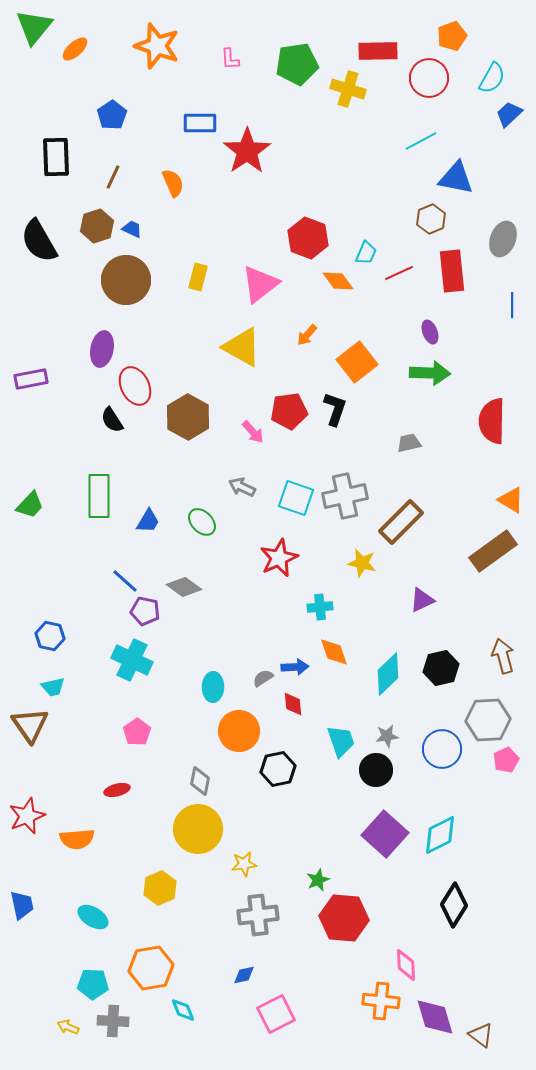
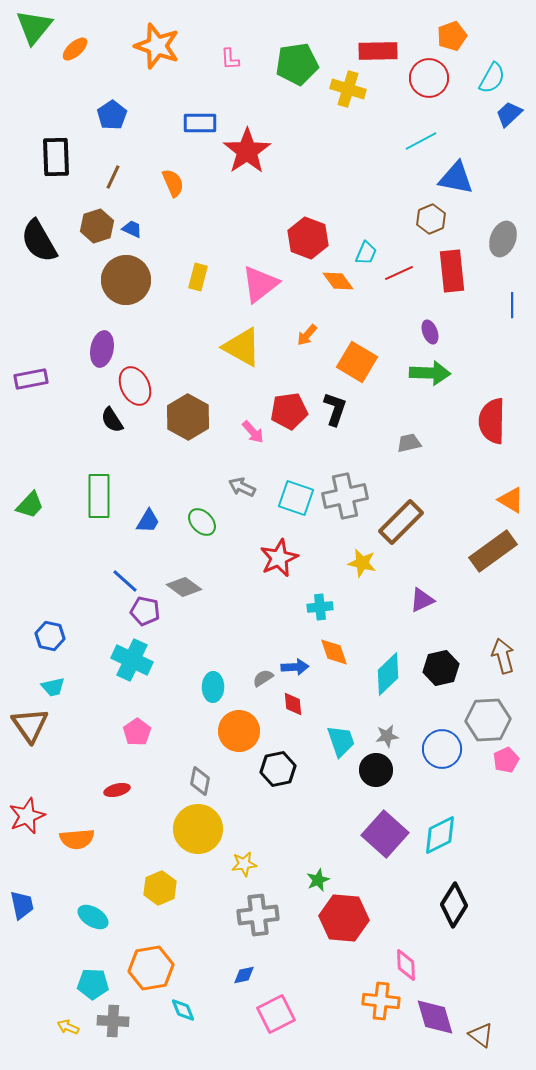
orange square at (357, 362): rotated 21 degrees counterclockwise
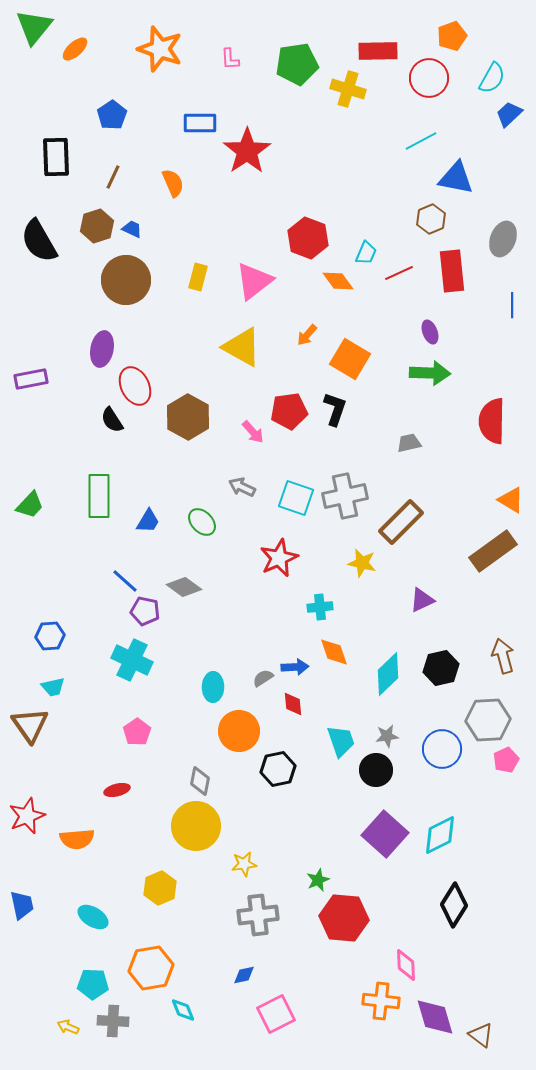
orange star at (157, 46): moved 3 px right, 3 px down
pink triangle at (260, 284): moved 6 px left, 3 px up
orange square at (357, 362): moved 7 px left, 3 px up
blue hexagon at (50, 636): rotated 16 degrees counterclockwise
yellow circle at (198, 829): moved 2 px left, 3 px up
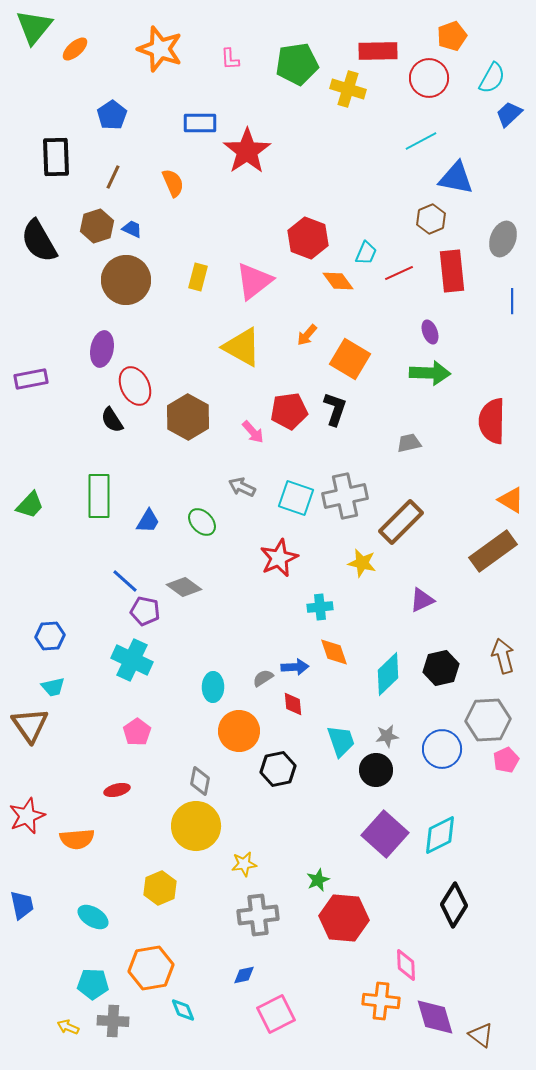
blue line at (512, 305): moved 4 px up
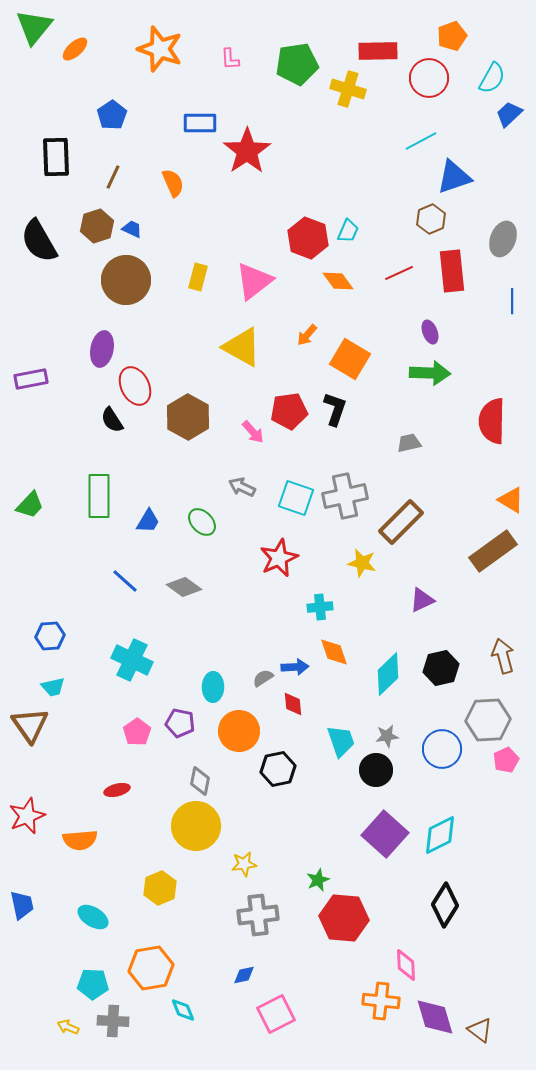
blue triangle at (456, 178): moved 2 px left, 1 px up; rotated 30 degrees counterclockwise
cyan trapezoid at (366, 253): moved 18 px left, 22 px up
purple pentagon at (145, 611): moved 35 px right, 112 px down
orange semicircle at (77, 839): moved 3 px right, 1 px down
black diamond at (454, 905): moved 9 px left
brown triangle at (481, 1035): moved 1 px left, 5 px up
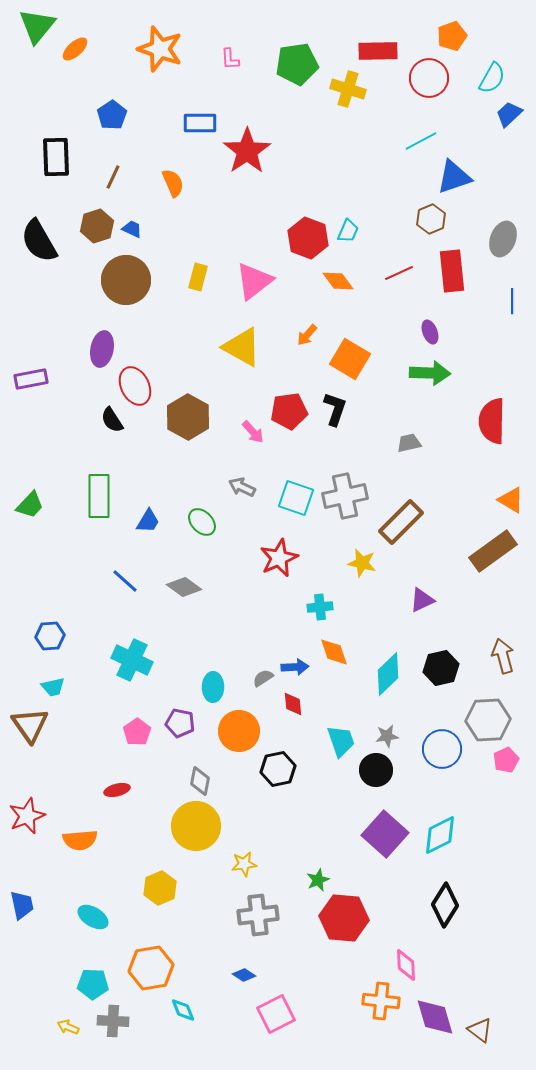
green triangle at (34, 27): moved 3 px right, 1 px up
blue diamond at (244, 975): rotated 45 degrees clockwise
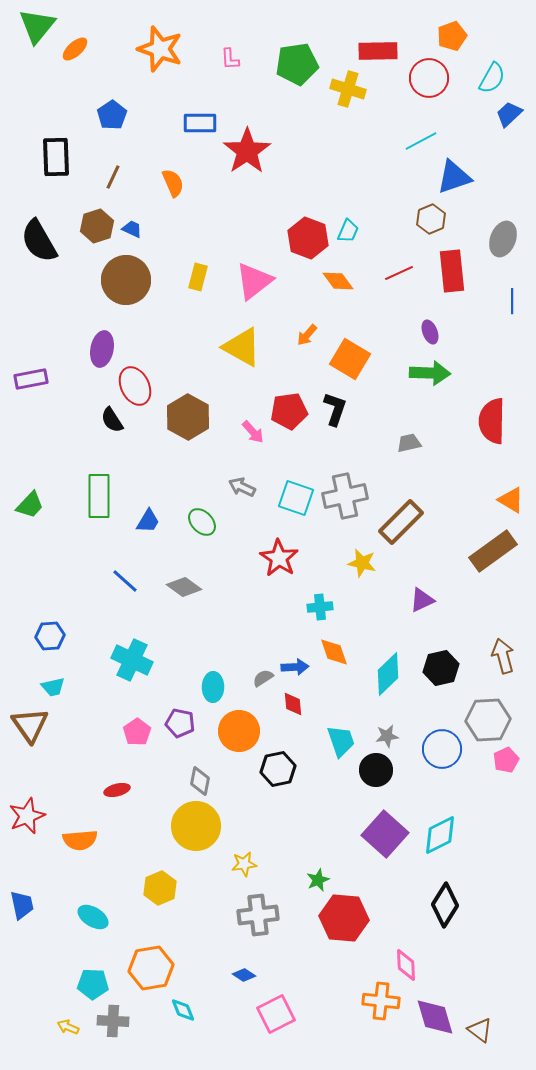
red star at (279, 558): rotated 15 degrees counterclockwise
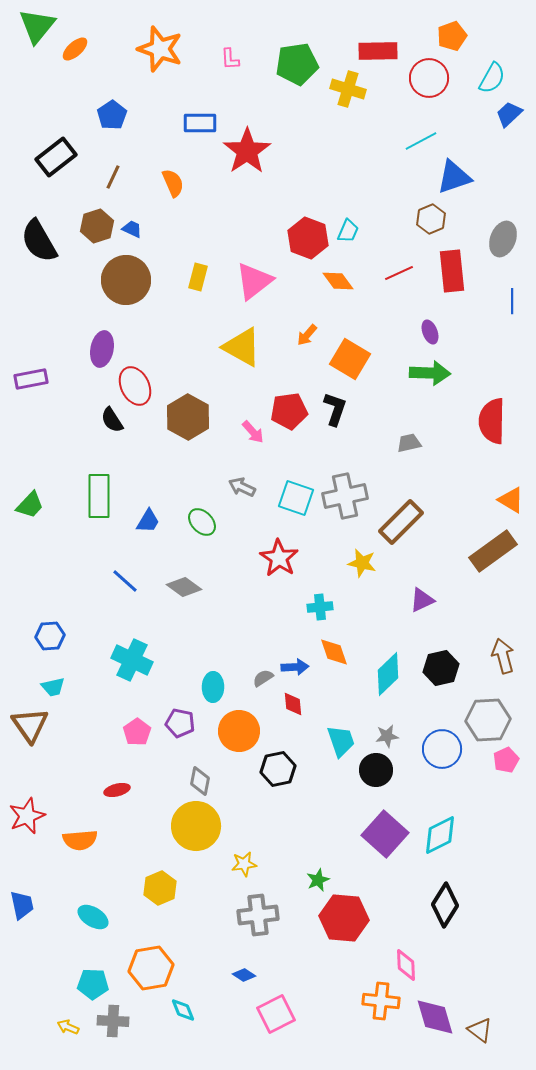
black rectangle at (56, 157): rotated 54 degrees clockwise
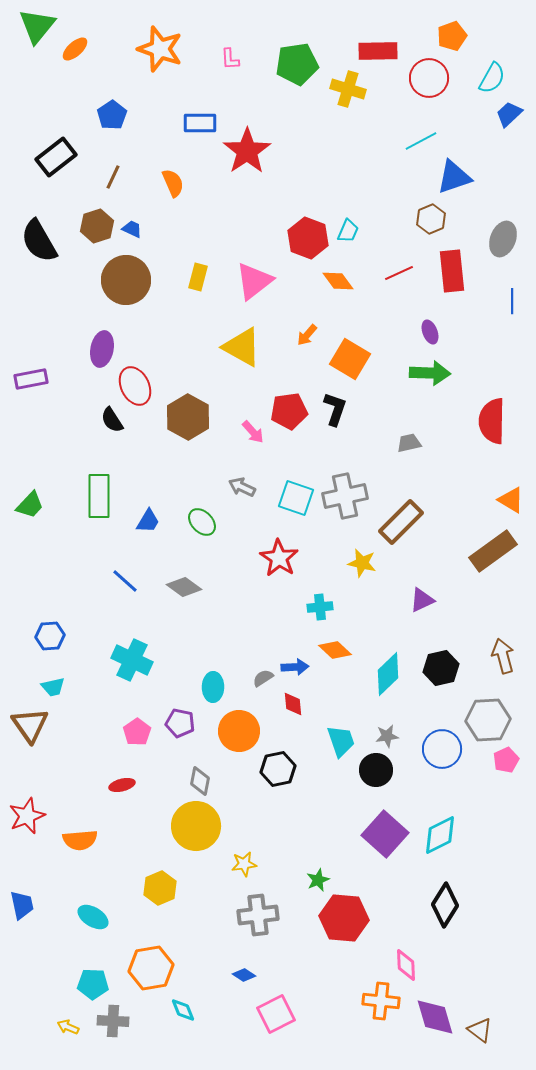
orange diamond at (334, 652): moved 1 px right, 2 px up; rotated 28 degrees counterclockwise
red ellipse at (117, 790): moved 5 px right, 5 px up
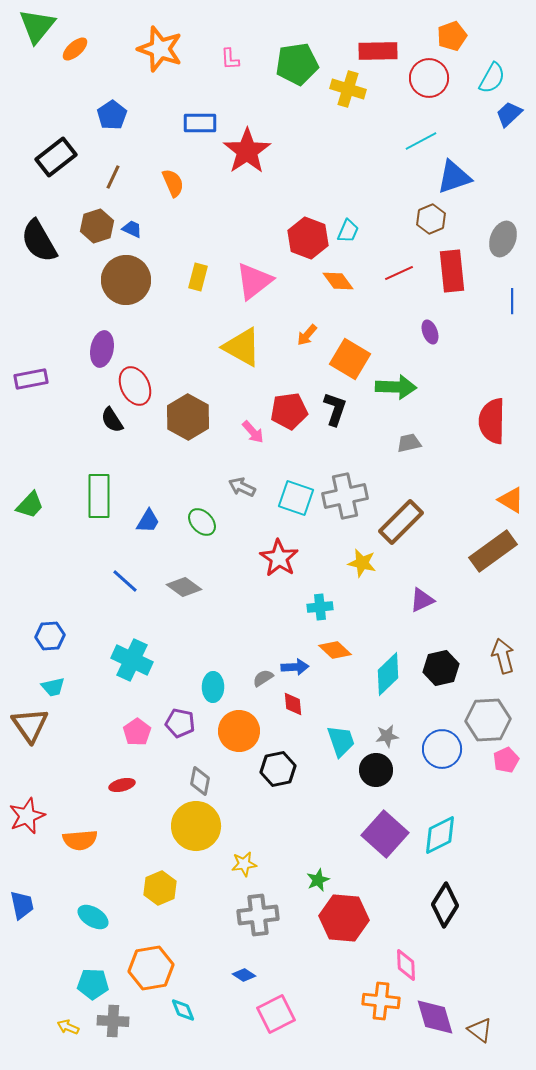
green arrow at (430, 373): moved 34 px left, 14 px down
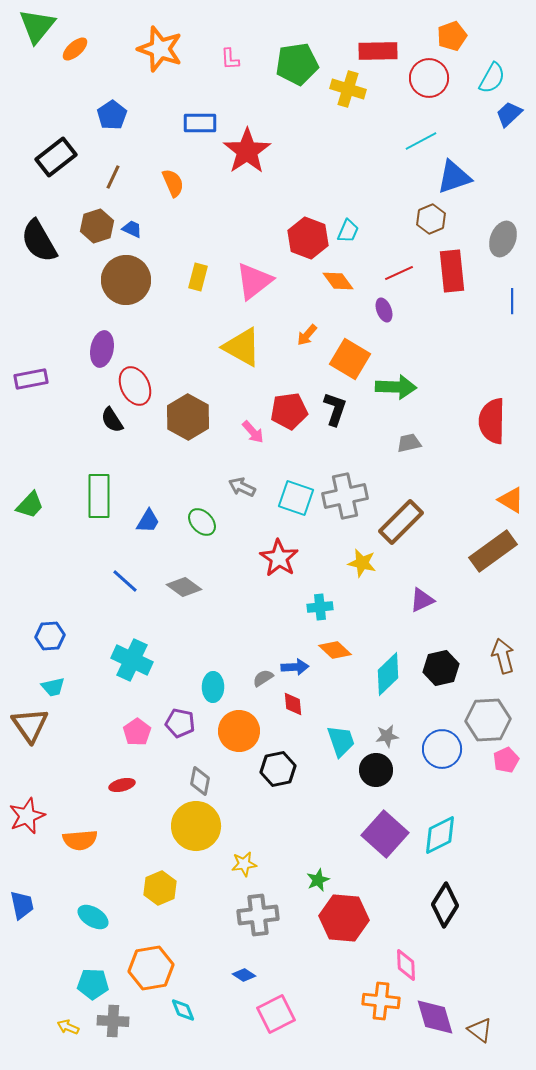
purple ellipse at (430, 332): moved 46 px left, 22 px up
